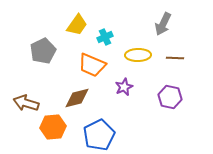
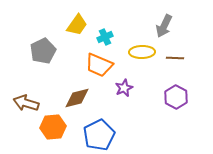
gray arrow: moved 1 px right, 2 px down
yellow ellipse: moved 4 px right, 3 px up
orange trapezoid: moved 7 px right
purple star: moved 1 px down
purple hexagon: moved 6 px right; rotated 15 degrees clockwise
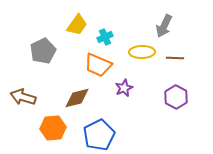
orange trapezoid: moved 1 px left
brown arrow: moved 3 px left, 6 px up
orange hexagon: moved 1 px down
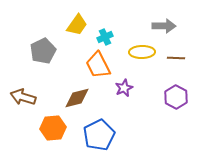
gray arrow: rotated 115 degrees counterclockwise
brown line: moved 1 px right
orange trapezoid: rotated 40 degrees clockwise
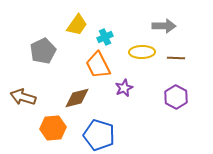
blue pentagon: rotated 28 degrees counterclockwise
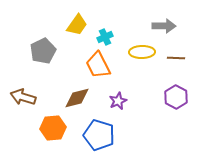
purple star: moved 6 px left, 13 px down
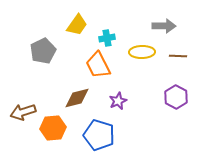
cyan cross: moved 2 px right, 1 px down; rotated 14 degrees clockwise
brown line: moved 2 px right, 2 px up
brown arrow: moved 15 px down; rotated 35 degrees counterclockwise
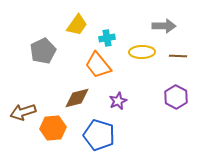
orange trapezoid: rotated 12 degrees counterclockwise
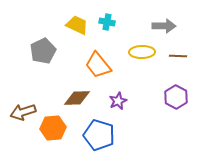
yellow trapezoid: rotated 100 degrees counterclockwise
cyan cross: moved 16 px up; rotated 21 degrees clockwise
brown diamond: rotated 12 degrees clockwise
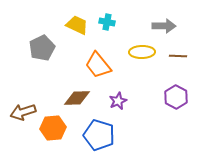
gray pentagon: moved 1 px left, 3 px up
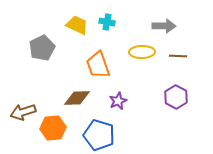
orange trapezoid: rotated 20 degrees clockwise
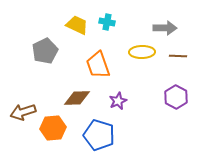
gray arrow: moved 1 px right, 2 px down
gray pentagon: moved 3 px right, 3 px down
